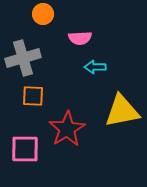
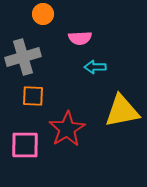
gray cross: moved 1 px up
pink square: moved 4 px up
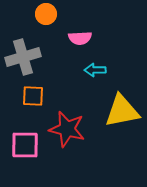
orange circle: moved 3 px right
cyan arrow: moved 3 px down
red star: rotated 27 degrees counterclockwise
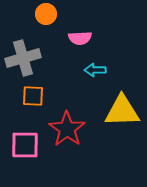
gray cross: moved 1 px down
yellow triangle: rotated 9 degrees clockwise
red star: rotated 21 degrees clockwise
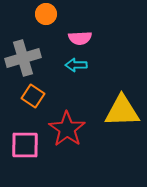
cyan arrow: moved 19 px left, 5 px up
orange square: rotated 30 degrees clockwise
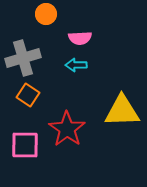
orange square: moved 5 px left, 1 px up
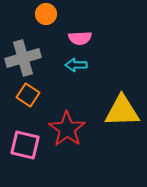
pink square: rotated 12 degrees clockwise
